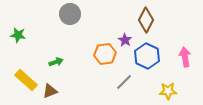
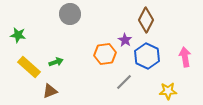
yellow rectangle: moved 3 px right, 13 px up
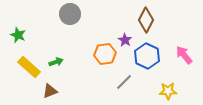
green star: rotated 14 degrees clockwise
pink arrow: moved 1 px left, 2 px up; rotated 30 degrees counterclockwise
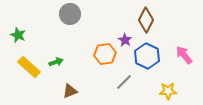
brown triangle: moved 20 px right
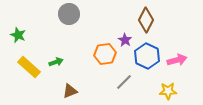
gray circle: moved 1 px left
pink arrow: moved 7 px left, 5 px down; rotated 114 degrees clockwise
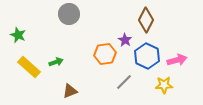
yellow star: moved 4 px left, 6 px up
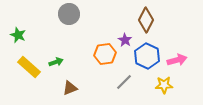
brown triangle: moved 3 px up
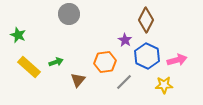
orange hexagon: moved 8 px down
brown triangle: moved 8 px right, 8 px up; rotated 28 degrees counterclockwise
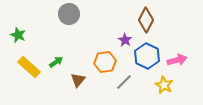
green arrow: rotated 16 degrees counterclockwise
yellow star: rotated 30 degrees clockwise
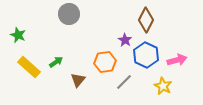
blue hexagon: moved 1 px left, 1 px up
yellow star: moved 1 px left, 1 px down
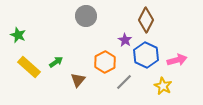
gray circle: moved 17 px right, 2 px down
orange hexagon: rotated 20 degrees counterclockwise
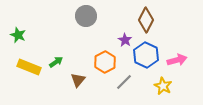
yellow rectangle: rotated 20 degrees counterclockwise
